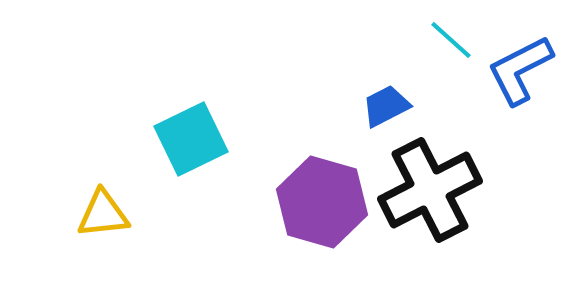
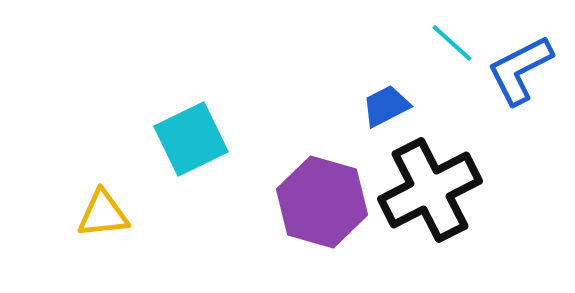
cyan line: moved 1 px right, 3 px down
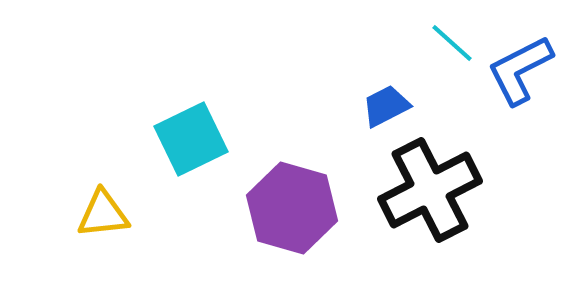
purple hexagon: moved 30 px left, 6 px down
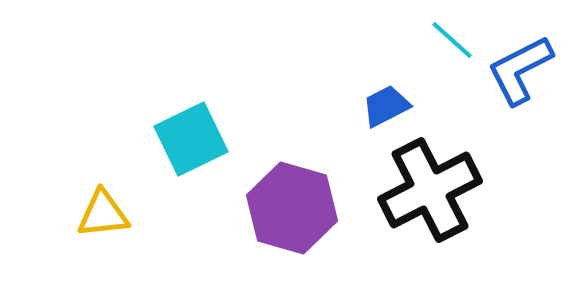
cyan line: moved 3 px up
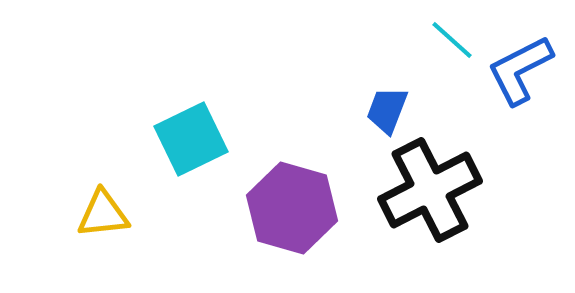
blue trapezoid: moved 1 px right, 4 px down; rotated 42 degrees counterclockwise
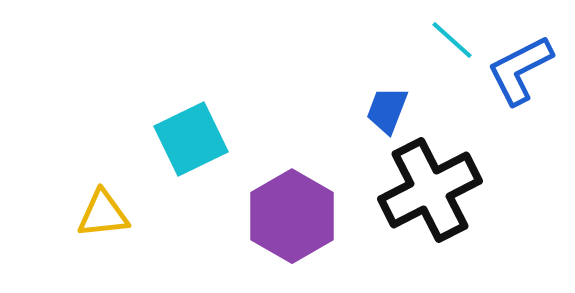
purple hexagon: moved 8 px down; rotated 14 degrees clockwise
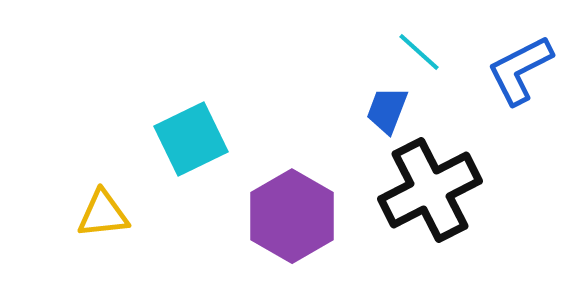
cyan line: moved 33 px left, 12 px down
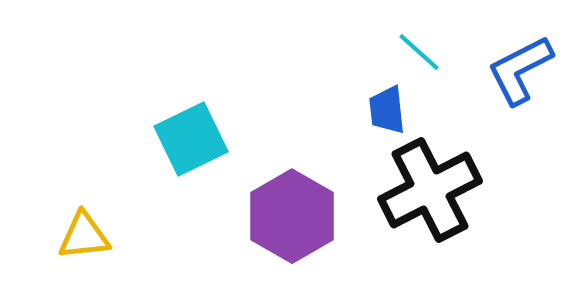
blue trapezoid: rotated 27 degrees counterclockwise
yellow triangle: moved 19 px left, 22 px down
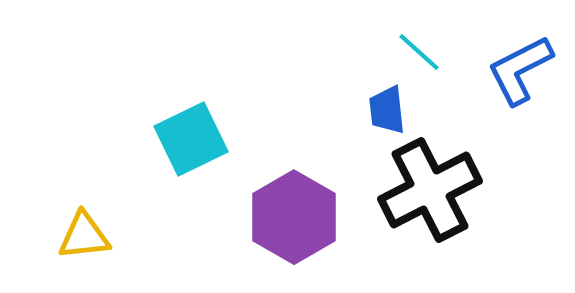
purple hexagon: moved 2 px right, 1 px down
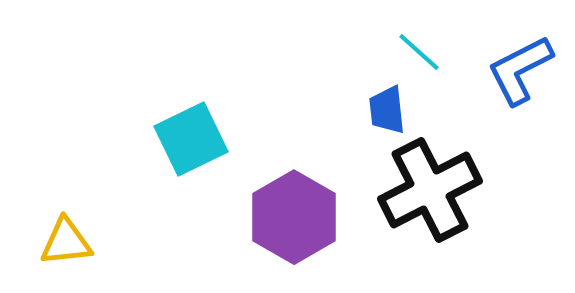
yellow triangle: moved 18 px left, 6 px down
